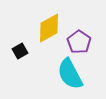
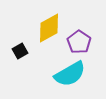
cyan semicircle: rotated 92 degrees counterclockwise
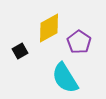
cyan semicircle: moved 5 px left, 4 px down; rotated 88 degrees clockwise
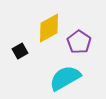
cyan semicircle: rotated 92 degrees clockwise
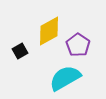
yellow diamond: moved 3 px down
purple pentagon: moved 1 px left, 3 px down
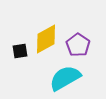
yellow diamond: moved 3 px left, 8 px down
black square: rotated 21 degrees clockwise
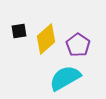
yellow diamond: rotated 12 degrees counterclockwise
black square: moved 1 px left, 20 px up
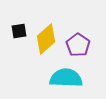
cyan semicircle: moved 1 px right; rotated 32 degrees clockwise
